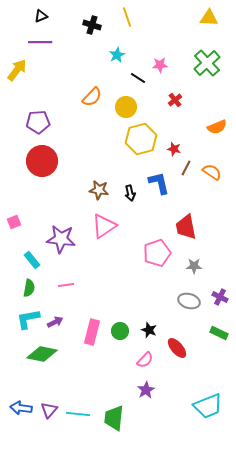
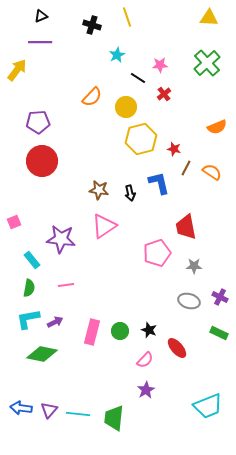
red cross at (175, 100): moved 11 px left, 6 px up
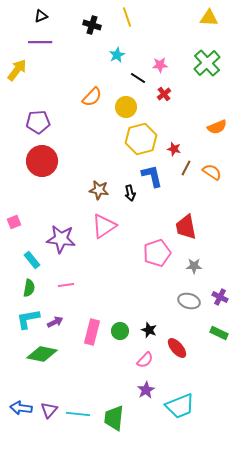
blue L-shape at (159, 183): moved 7 px left, 7 px up
cyan trapezoid at (208, 406): moved 28 px left
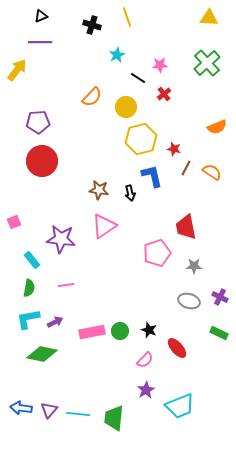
pink rectangle at (92, 332): rotated 65 degrees clockwise
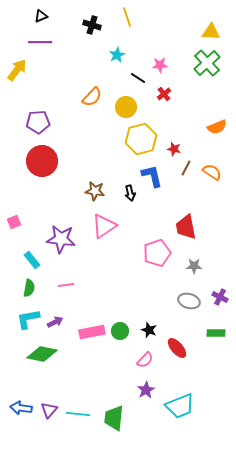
yellow triangle at (209, 18): moved 2 px right, 14 px down
brown star at (99, 190): moved 4 px left, 1 px down
green rectangle at (219, 333): moved 3 px left; rotated 24 degrees counterclockwise
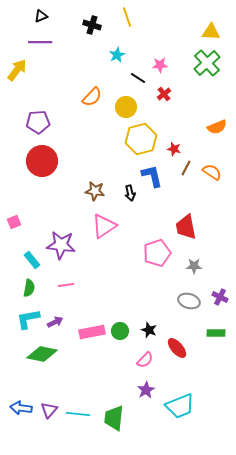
purple star at (61, 239): moved 6 px down
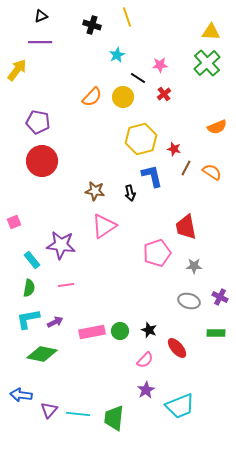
yellow circle at (126, 107): moved 3 px left, 10 px up
purple pentagon at (38, 122): rotated 15 degrees clockwise
blue arrow at (21, 408): moved 13 px up
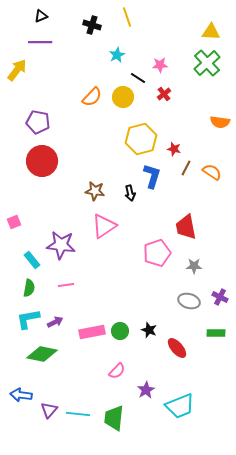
orange semicircle at (217, 127): moved 3 px right, 5 px up; rotated 30 degrees clockwise
blue L-shape at (152, 176): rotated 30 degrees clockwise
pink semicircle at (145, 360): moved 28 px left, 11 px down
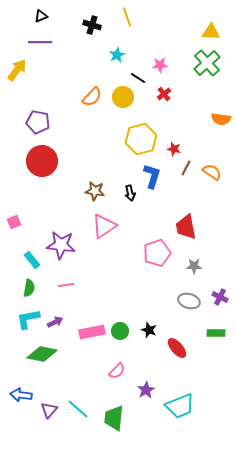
orange semicircle at (220, 122): moved 1 px right, 3 px up
cyan line at (78, 414): moved 5 px up; rotated 35 degrees clockwise
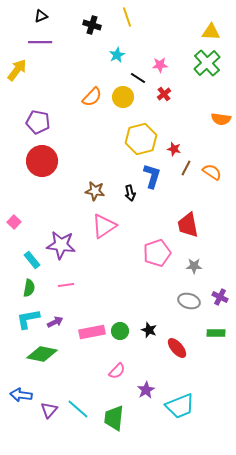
pink square at (14, 222): rotated 24 degrees counterclockwise
red trapezoid at (186, 227): moved 2 px right, 2 px up
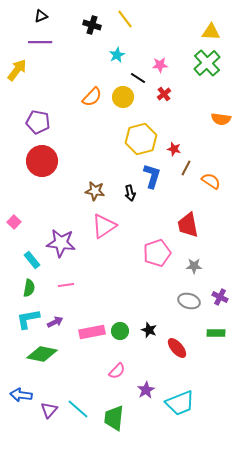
yellow line at (127, 17): moved 2 px left, 2 px down; rotated 18 degrees counterclockwise
orange semicircle at (212, 172): moved 1 px left, 9 px down
purple star at (61, 245): moved 2 px up
cyan trapezoid at (180, 406): moved 3 px up
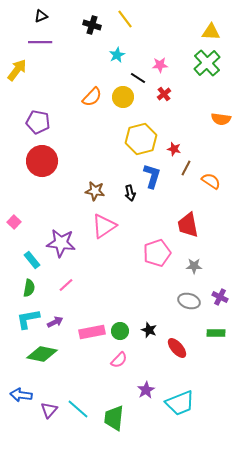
pink line at (66, 285): rotated 35 degrees counterclockwise
pink semicircle at (117, 371): moved 2 px right, 11 px up
